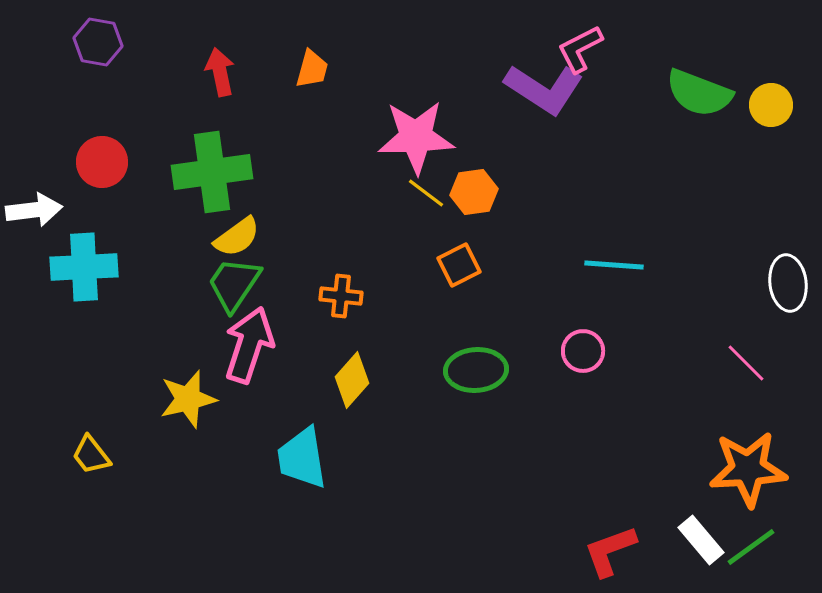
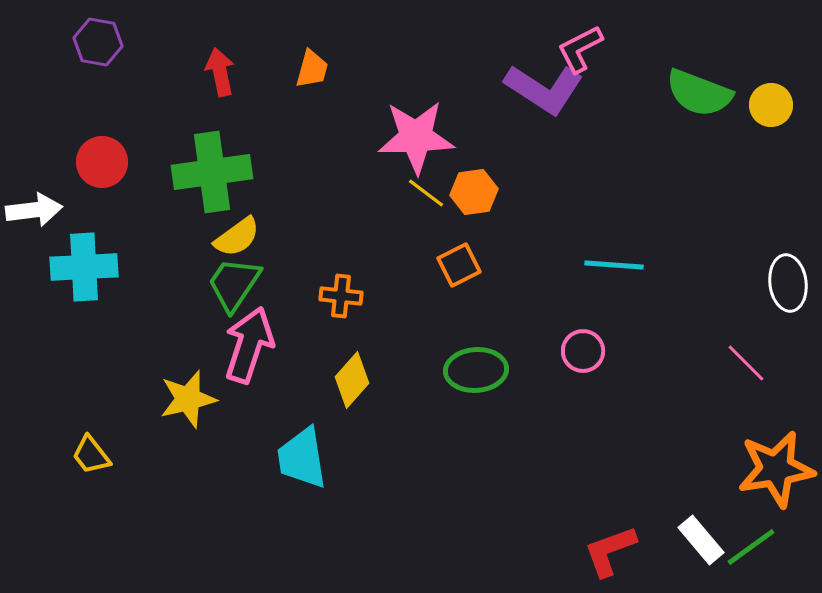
orange star: moved 28 px right; rotated 6 degrees counterclockwise
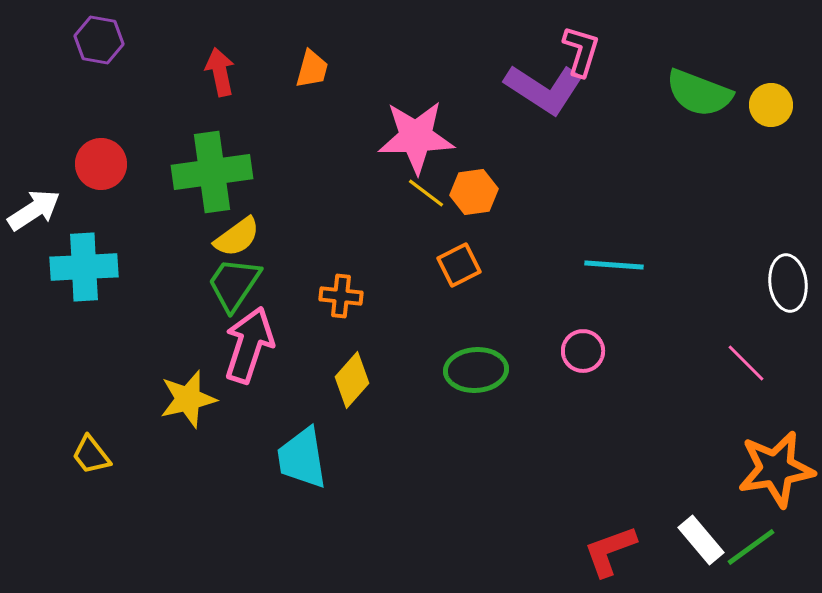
purple hexagon: moved 1 px right, 2 px up
pink L-shape: moved 1 px right, 2 px down; rotated 134 degrees clockwise
red circle: moved 1 px left, 2 px down
white arrow: rotated 26 degrees counterclockwise
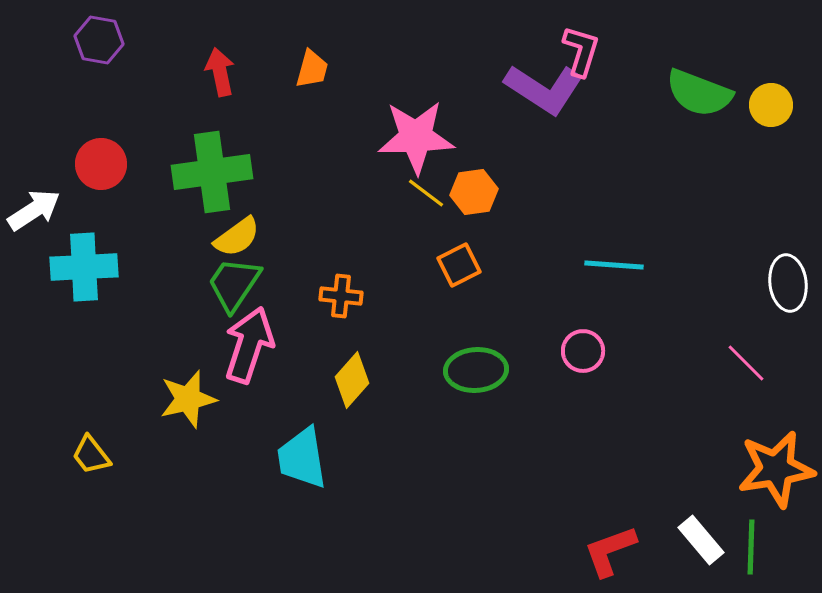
green line: rotated 52 degrees counterclockwise
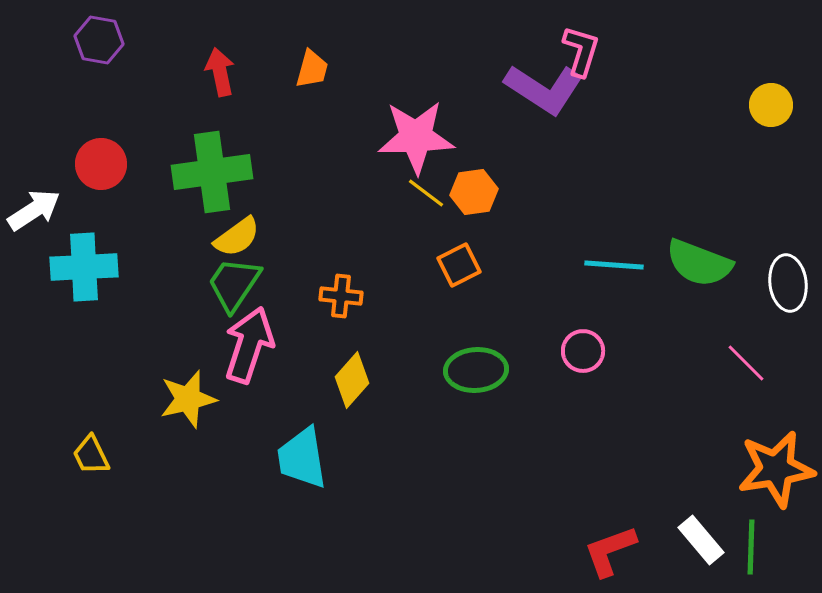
green semicircle: moved 170 px down
yellow trapezoid: rotated 12 degrees clockwise
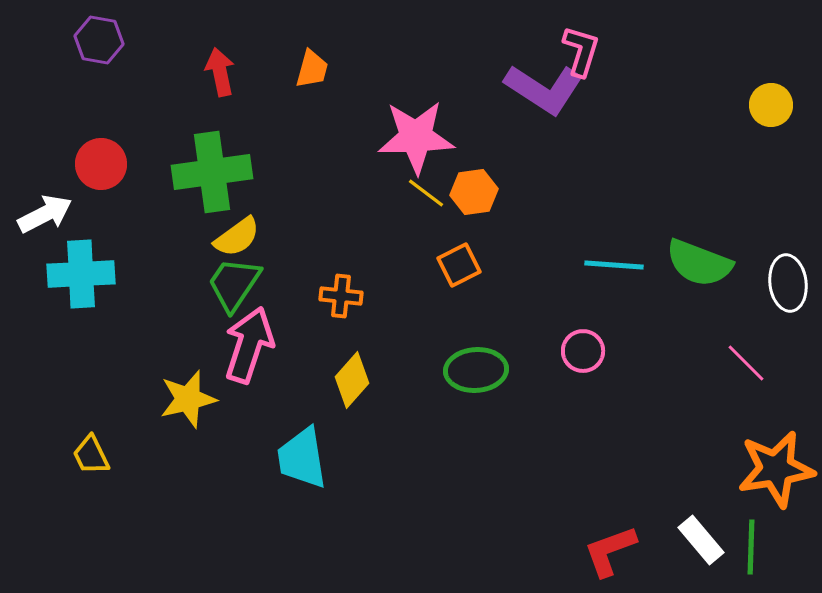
white arrow: moved 11 px right, 4 px down; rotated 6 degrees clockwise
cyan cross: moved 3 px left, 7 px down
